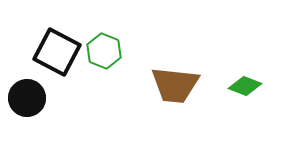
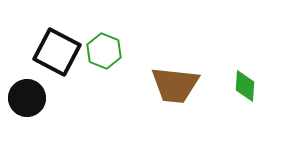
green diamond: rotated 72 degrees clockwise
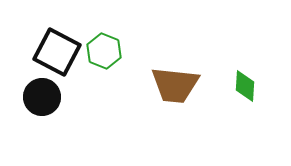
black circle: moved 15 px right, 1 px up
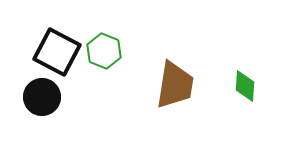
brown trapezoid: rotated 87 degrees counterclockwise
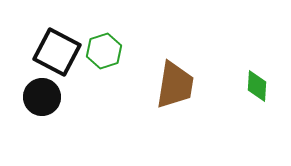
green hexagon: rotated 20 degrees clockwise
green diamond: moved 12 px right
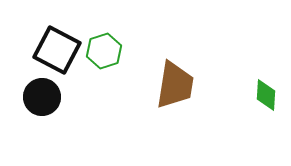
black square: moved 2 px up
green diamond: moved 9 px right, 9 px down
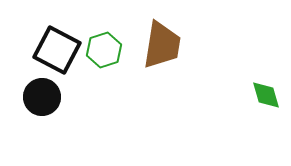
green hexagon: moved 1 px up
brown trapezoid: moved 13 px left, 40 px up
green diamond: rotated 20 degrees counterclockwise
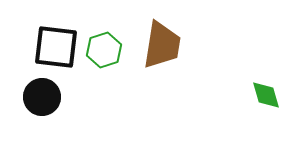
black square: moved 1 px left, 3 px up; rotated 21 degrees counterclockwise
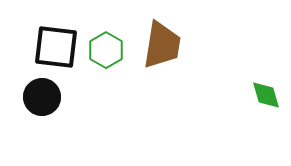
green hexagon: moved 2 px right; rotated 12 degrees counterclockwise
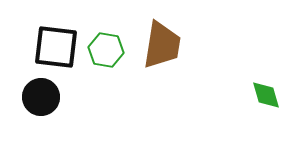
green hexagon: rotated 20 degrees counterclockwise
black circle: moved 1 px left
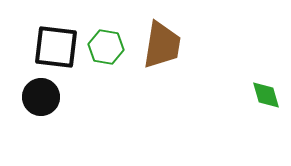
green hexagon: moved 3 px up
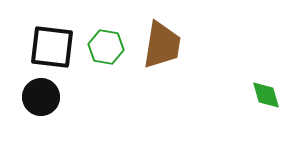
black square: moved 4 px left
